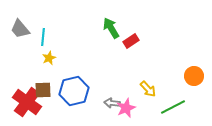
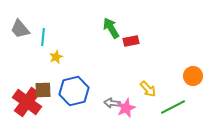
red rectangle: rotated 21 degrees clockwise
yellow star: moved 7 px right, 1 px up
orange circle: moved 1 px left
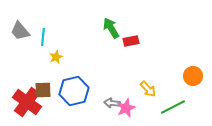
gray trapezoid: moved 2 px down
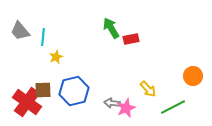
red rectangle: moved 2 px up
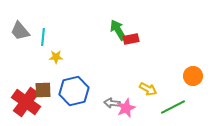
green arrow: moved 7 px right, 2 px down
yellow star: rotated 24 degrees clockwise
yellow arrow: rotated 18 degrees counterclockwise
red cross: moved 1 px left
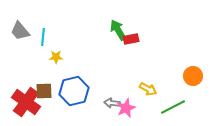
brown square: moved 1 px right, 1 px down
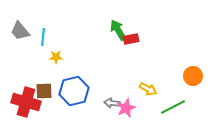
red cross: rotated 20 degrees counterclockwise
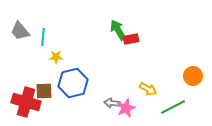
blue hexagon: moved 1 px left, 8 px up
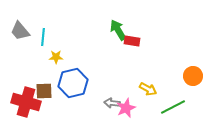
red rectangle: moved 1 px right, 2 px down; rotated 21 degrees clockwise
